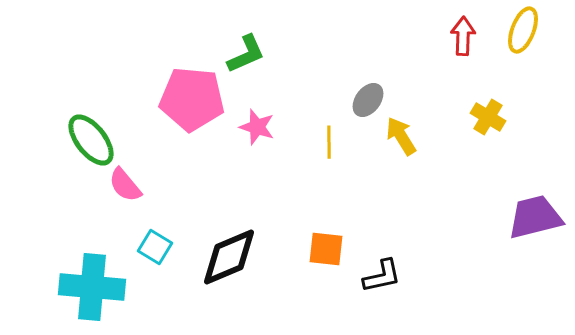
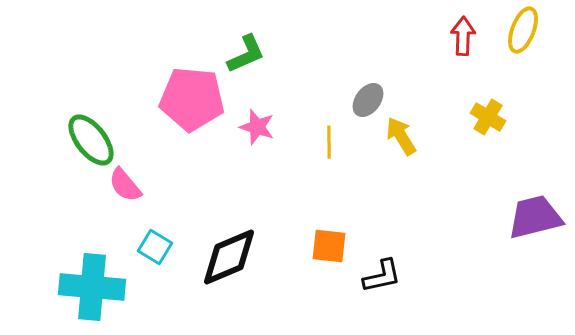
orange square: moved 3 px right, 3 px up
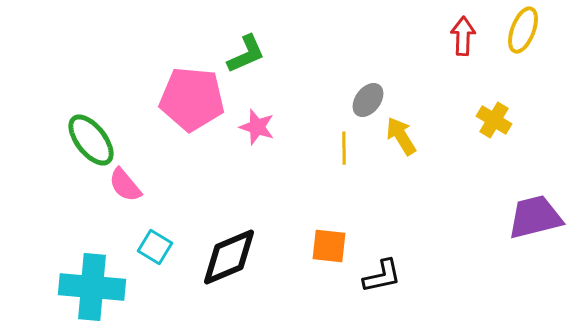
yellow cross: moved 6 px right, 3 px down
yellow line: moved 15 px right, 6 px down
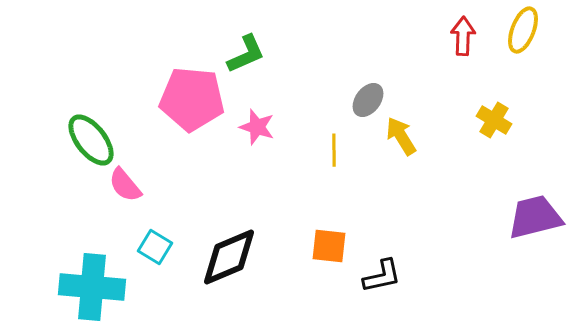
yellow line: moved 10 px left, 2 px down
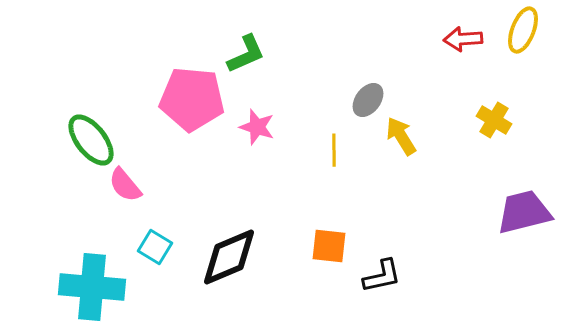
red arrow: moved 3 px down; rotated 96 degrees counterclockwise
purple trapezoid: moved 11 px left, 5 px up
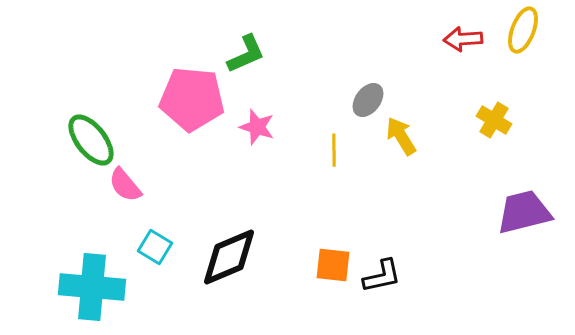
orange square: moved 4 px right, 19 px down
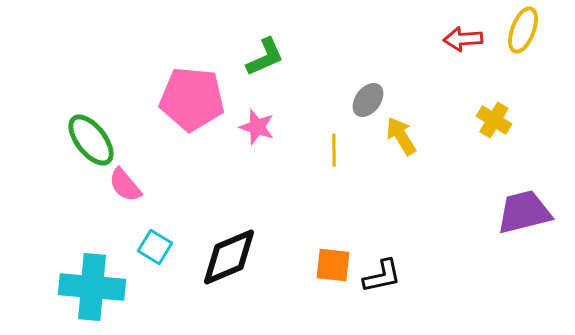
green L-shape: moved 19 px right, 3 px down
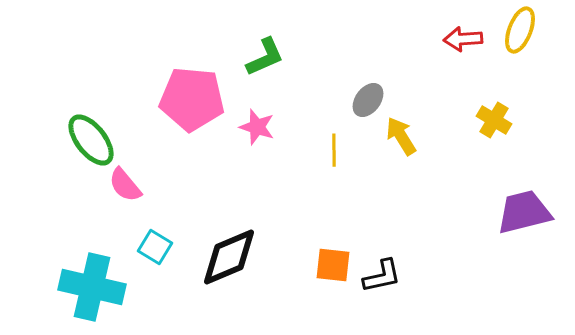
yellow ellipse: moved 3 px left
cyan cross: rotated 8 degrees clockwise
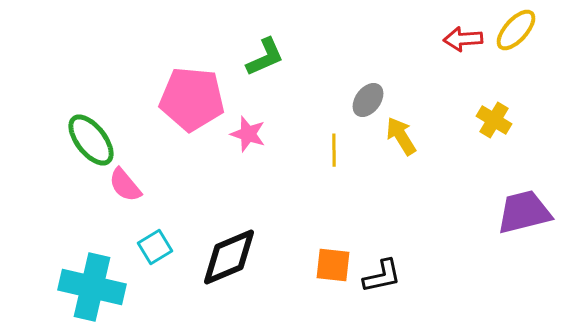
yellow ellipse: moved 4 px left; rotated 21 degrees clockwise
pink star: moved 9 px left, 7 px down
cyan square: rotated 28 degrees clockwise
